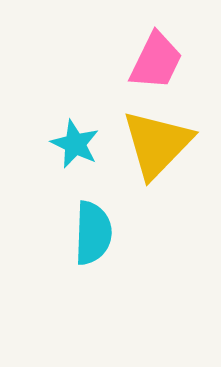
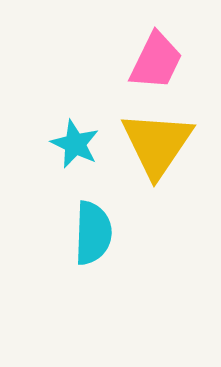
yellow triangle: rotated 10 degrees counterclockwise
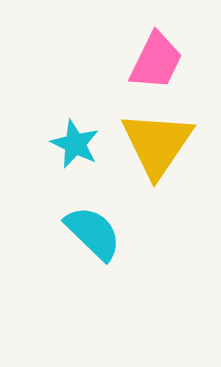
cyan semicircle: rotated 48 degrees counterclockwise
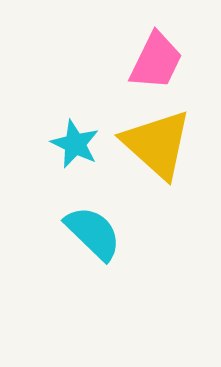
yellow triangle: rotated 22 degrees counterclockwise
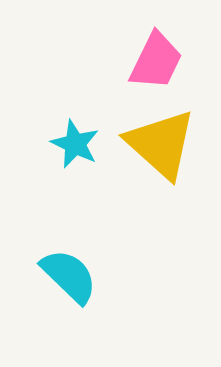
yellow triangle: moved 4 px right
cyan semicircle: moved 24 px left, 43 px down
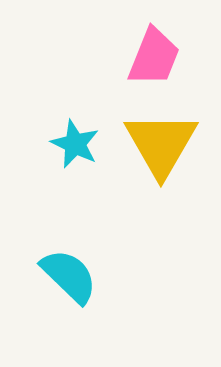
pink trapezoid: moved 2 px left, 4 px up; rotated 4 degrees counterclockwise
yellow triangle: rotated 18 degrees clockwise
